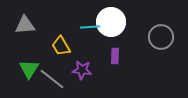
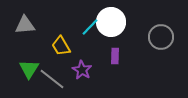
cyan line: rotated 42 degrees counterclockwise
purple star: rotated 24 degrees clockwise
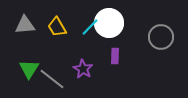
white circle: moved 2 px left, 1 px down
yellow trapezoid: moved 4 px left, 19 px up
purple star: moved 1 px right, 1 px up
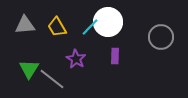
white circle: moved 1 px left, 1 px up
purple star: moved 7 px left, 10 px up
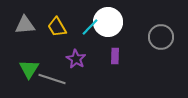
gray line: rotated 20 degrees counterclockwise
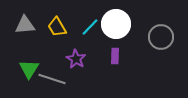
white circle: moved 8 px right, 2 px down
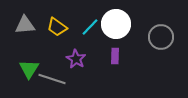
yellow trapezoid: rotated 25 degrees counterclockwise
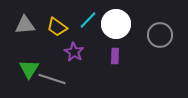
cyan line: moved 2 px left, 7 px up
gray circle: moved 1 px left, 2 px up
purple star: moved 2 px left, 7 px up
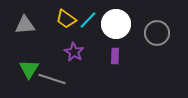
yellow trapezoid: moved 9 px right, 8 px up
gray circle: moved 3 px left, 2 px up
